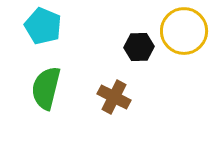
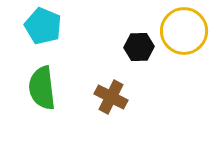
green semicircle: moved 4 px left; rotated 21 degrees counterclockwise
brown cross: moved 3 px left
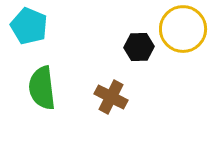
cyan pentagon: moved 14 px left
yellow circle: moved 1 px left, 2 px up
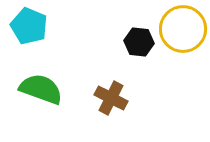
black hexagon: moved 5 px up; rotated 8 degrees clockwise
green semicircle: moved 1 px left, 1 px down; rotated 117 degrees clockwise
brown cross: moved 1 px down
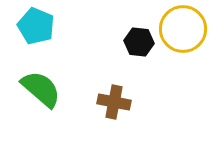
cyan pentagon: moved 7 px right
green semicircle: rotated 21 degrees clockwise
brown cross: moved 3 px right, 4 px down; rotated 16 degrees counterclockwise
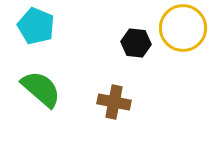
yellow circle: moved 1 px up
black hexagon: moved 3 px left, 1 px down
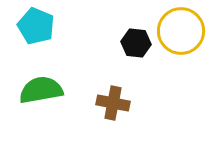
yellow circle: moved 2 px left, 3 px down
green semicircle: moved 1 px down; rotated 51 degrees counterclockwise
brown cross: moved 1 px left, 1 px down
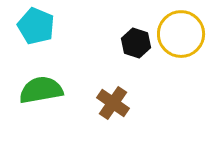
yellow circle: moved 3 px down
black hexagon: rotated 12 degrees clockwise
brown cross: rotated 24 degrees clockwise
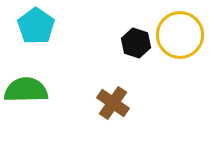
cyan pentagon: rotated 12 degrees clockwise
yellow circle: moved 1 px left, 1 px down
green semicircle: moved 15 px left; rotated 9 degrees clockwise
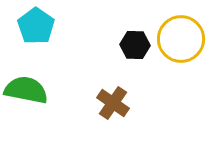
yellow circle: moved 1 px right, 4 px down
black hexagon: moved 1 px left, 2 px down; rotated 16 degrees counterclockwise
green semicircle: rotated 12 degrees clockwise
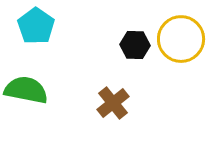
brown cross: rotated 16 degrees clockwise
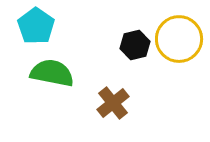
yellow circle: moved 2 px left
black hexagon: rotated 16 degrees counterclockwise
green semicircle: moved 26 px right, 17 px up
